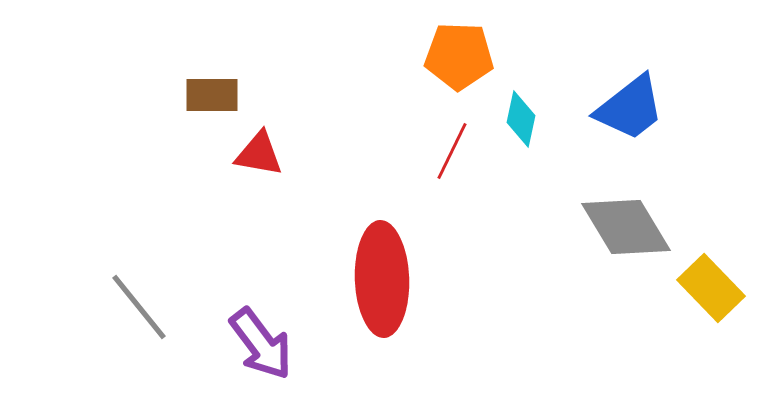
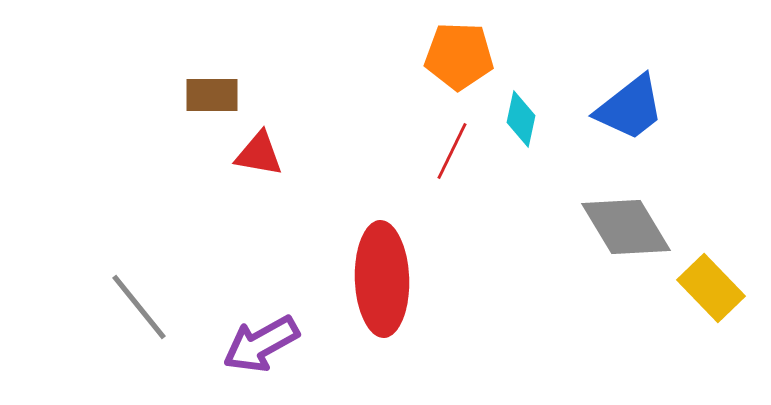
purple arrow: rotated 98 degrees clockwise
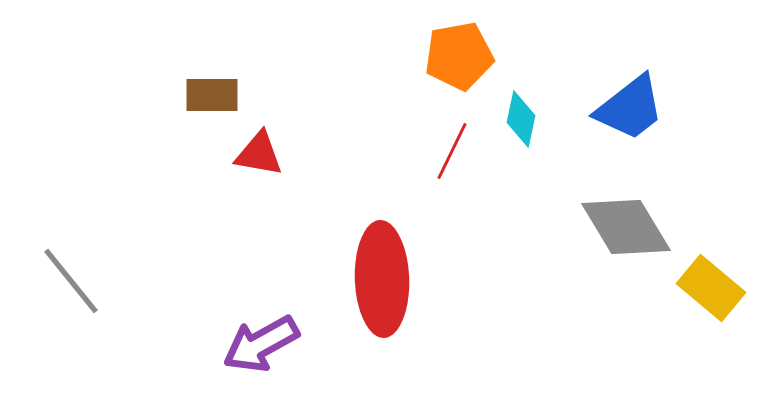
orange pentagon: rotated 12 degrees counterclockwise
yellow rectangle: rotated 6 degrees counterclockwise
gray line: moved 68 px left, 26 px up
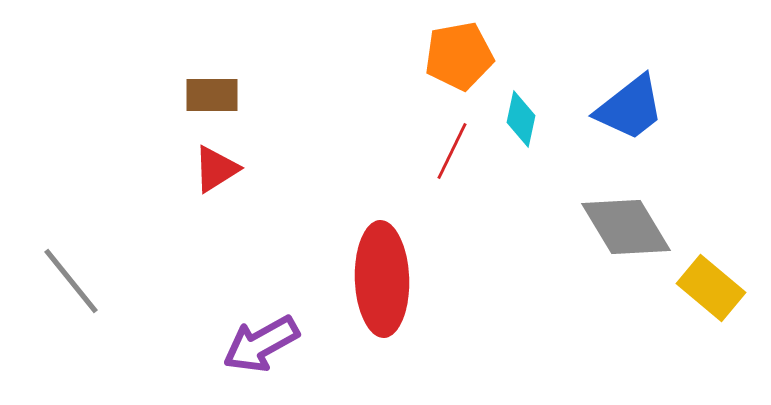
red triangle: moved 43 px left, 15 px down; rotated 42 degrees counterclockwise
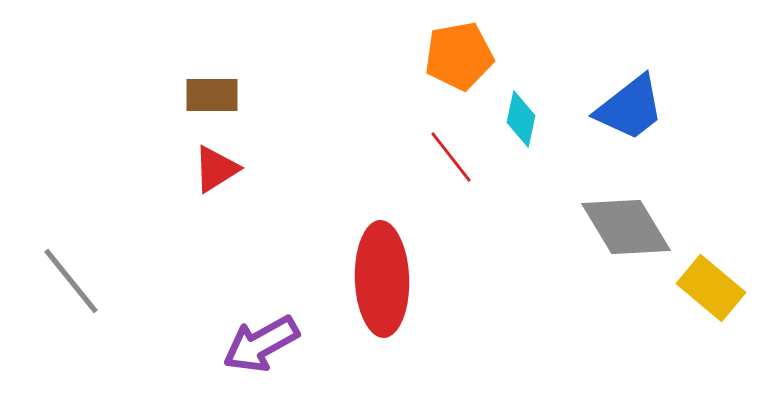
red line: moved 1 px left, 6 px down; rotated 64 degrees counterclockwise
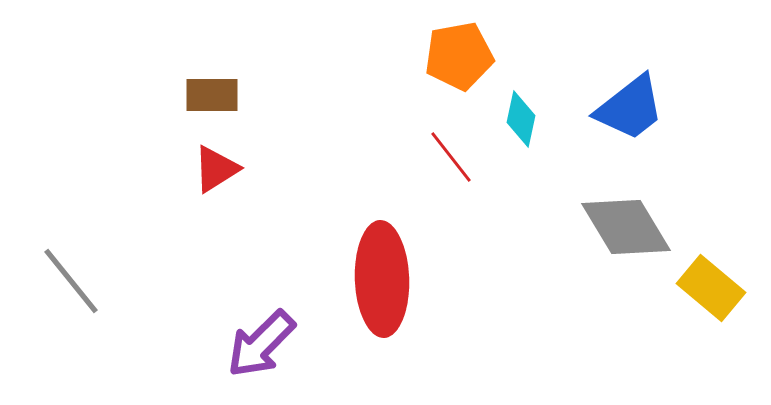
purple arrow: rotated 16 degrees counterclockwise
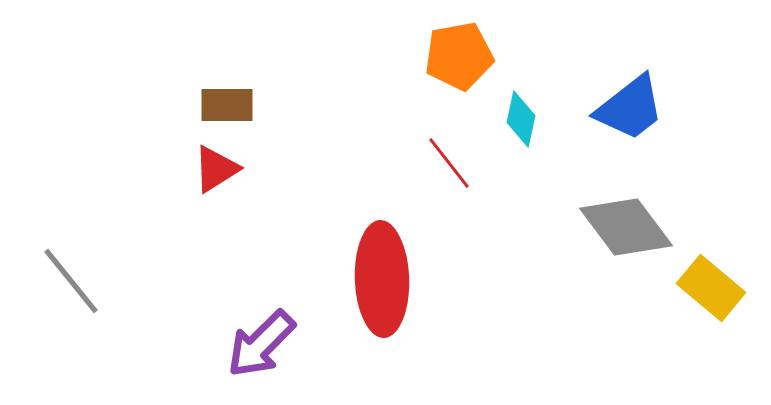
brown rectangle: moved 15 px right, 10 px down
red line: moved 2 px left, 6 px down
gray diamond: rotated 6 degrees counterclockwise
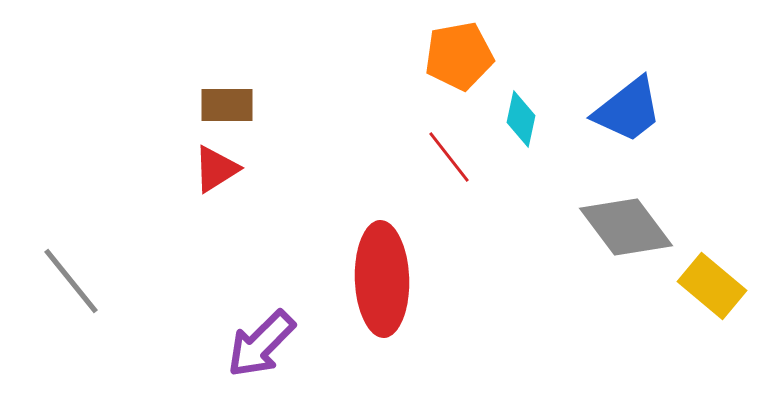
blue trapezoid: moved 2 px left, 2 px down
red line: moved 6 px up
yellow rectangle: moved 1 px right, 2 px up
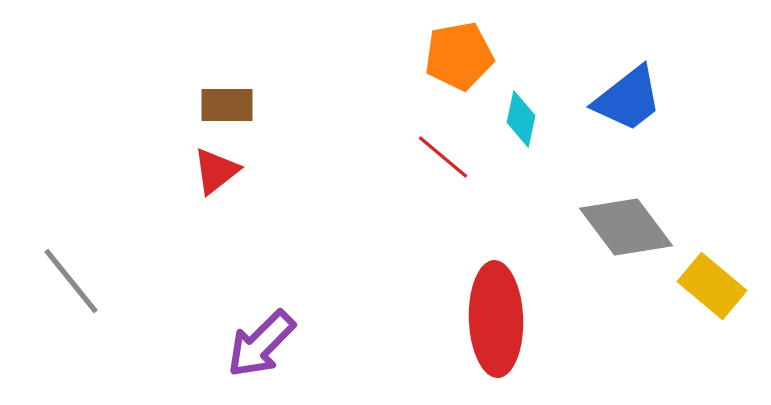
blue trapezoid: moved 11 px up
red line: moved 6 px left; rotated 12 degrees counterclockwise
red triangle: moved 2 px down; rotated 6 degrees counterclockwise
red ellipse: moved 114 px right, 40 px down
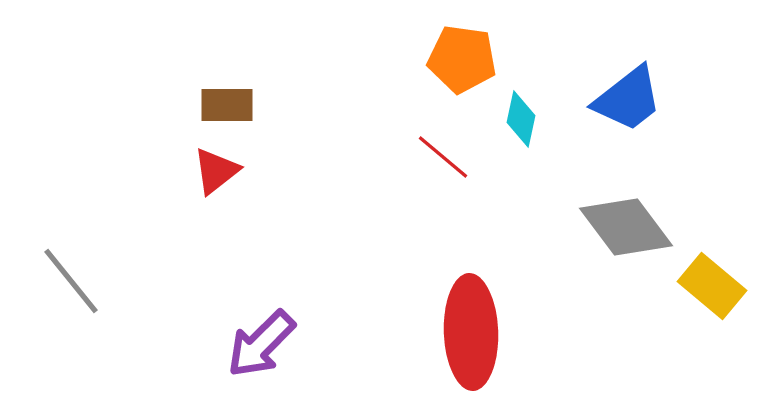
orange pentagon: moved 3 px right, 3 px down; rotated 18 degrees clockwise
red ellipse: moved 25 px left, 13 px down
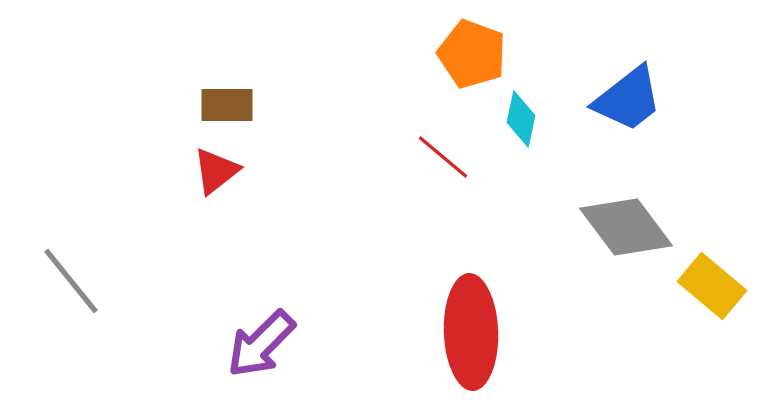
orange pentagon: moved 10 px right, 5 px up; rotated 12 degrees clockwise
